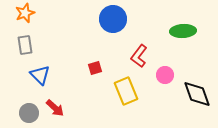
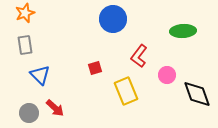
pink circle: moved 2 px right
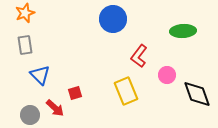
red square: moved 20 px left, 25 px down
gray circle: moved 1 px right, 2 px down
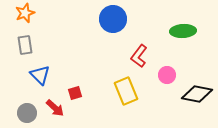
black diamond: rotated 60 degrees counterclockwise
gray circle: moved 3 px left, 2 px up
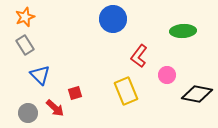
orange star: moved 4 px down
gray rectangle: rotated 24 degrees counterclockwise
gray circle: moved 1 px right
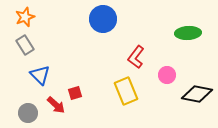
blue circle: moved 10 px left
green ellipse: moved 5 px right, 2 px down
red L-shape: moved 3 px left, 1 px down
red arrow: moved 1 px right, 3 px up
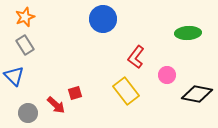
blue triangle: moved 26 px left, 1 px down
yellow rectangle: rotated 16 degrees counterclockwise
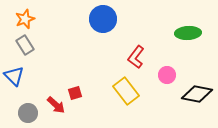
orange star: moved 2 px down
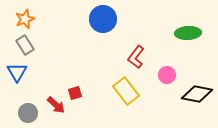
blue triangle: moved 3 px right, 4 px up; rotated 15 degrees clockwise
